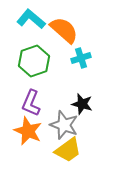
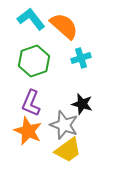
cyan L-shape: rotated 12 degrees clockwise
orange semicircle: moved 4 px up
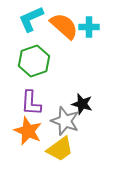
cyan L-shape: rotated 76 degrees counterclockwise
cyan cross: moved 8 px right, 31 px up; rotated 18 degrees clockwise
purple L-shape: rotated 20 degrees counterclockwise
gray star: moved 1 px right, 4 px up
yellow trapezoid: moved 8 px left, 1 px up
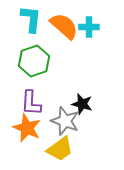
cyan L-shape: rotated 120 degrees clockwise
orange star: moved 1 px left, 3 px up
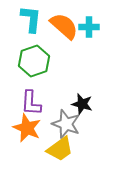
gray star: moved 1 px right, 3 px down
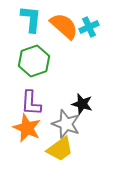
cyan cross: rotated 24 degrees counterclockwise
